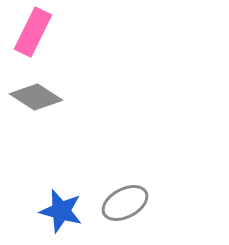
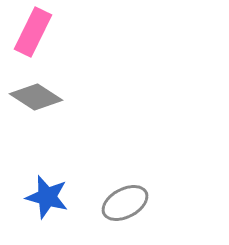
blue star: moved 14 px left, 14 px up
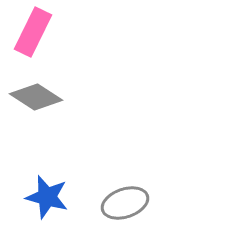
gray ellipse: rotated 9 degrees clockwise
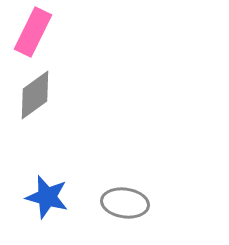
gray diamond: moved 1 px left, 2 px up; rotated 69 degrees counterclockwise
gray ellipse: rotated 27 degrees clockwise
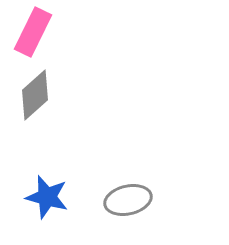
gray diamond: rotated 6 degrees counterclockwise
gray ellipse: moved 3 px right, 3 px up; rotated 21 degrees counterclockwise
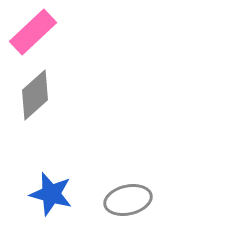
pink rectangle: rotated 21 degrees clockwise
blue star: moved 4 px right, 3 px up
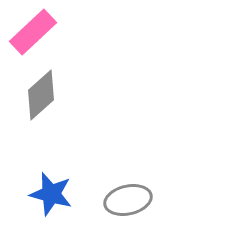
gray diamond: moved 6 px right
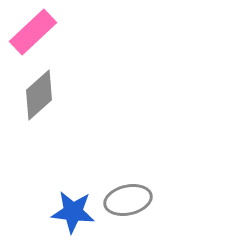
gray diamond: moved 2 px left
blue star: moved 22 px right, 18 px down; rotated 9 degrees counterclockwise
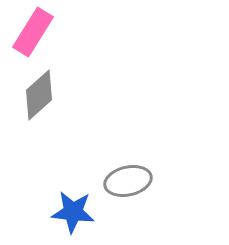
pink rectangle: rotated 15 degrees counterclockwise
gray ellipse: moved 19 px up
